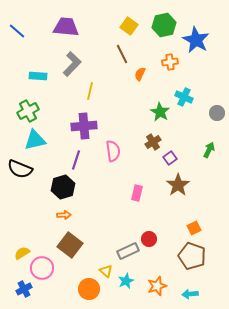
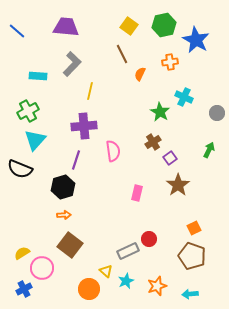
cyan triangle: rotated 35 degrees counterclockwise
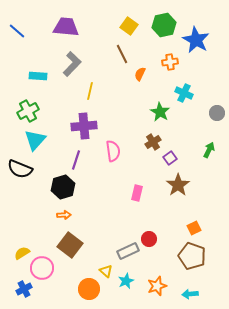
cyan cross: moved 4 px up
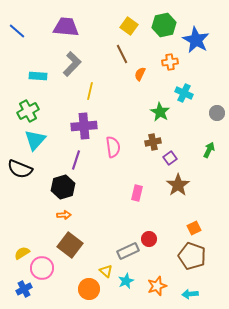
brown cross: rotated 21 degrees clockwise
pink semicircle: moved 4 px up
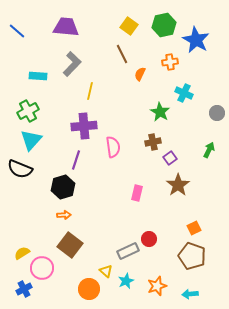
cyan triangle: moved 4 px left
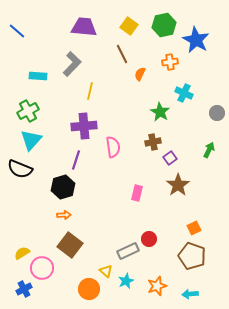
purple trapezoid: moved 18 px right
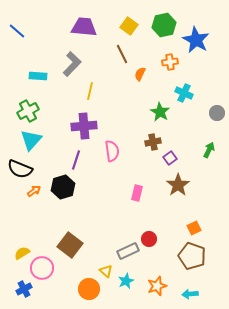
pink semicircle: moved 1 px left, 4 px down
orange arrow: moved 30 px left, 24 px up; rotated 32 degrees counterclockwise
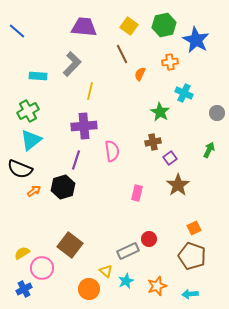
cyan triangle: rotated 10 degrees clockwise
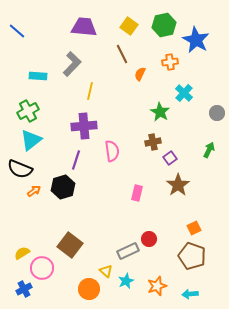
cyan cross: rotated 18 degrees clockwise
